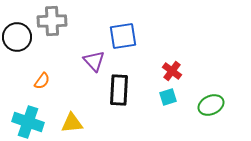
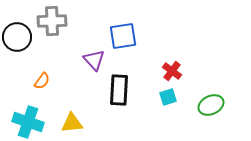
purple triangle: moved 1 px up
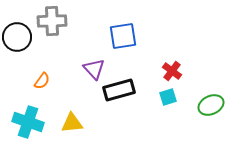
purple triangle: moved 9 px down
black rectangle: rotated 72 degrees clockwise
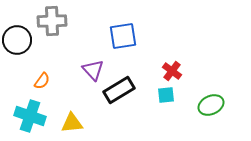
black circle: moved 3 px down
purple triangle: moved 1 px left, 1 px down
black rectangle: rotated 16 degrees counterclockwise
cyan square: moved 2 px left, 2 px up; rotated 12 degrees clockwise
cyan cross: moved 2 px right, 6 px up
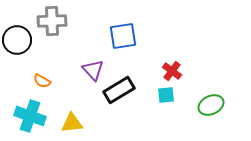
orange semicircle: rotated 84 degrees clockwise
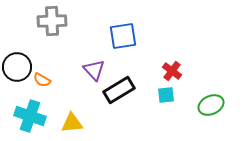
black circle: moved 27 px down
purple triangle: moved 1 px right
orange semicircle: moved 1 px up
